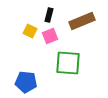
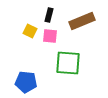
pink square: rotated 28 degrees clockwise
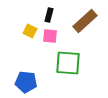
brown rectangle: moved 3 px right; rotated 20 degrees counterclockwise
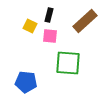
yellow square: moved 5 px up
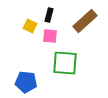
green square: moved 3 px left
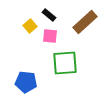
black rectangle: rotated 64 degrees counterclockwise
brown rectangle: moved 1 px down
yellow square: rotated 24 degrees clockwise
green square: rotated 8 degrees counterclockwise
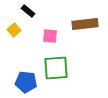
black rectangle: moved 21 px left, 4 px up
brown rectangle: moved 2 px down; rotated 35 degrees clockwise
yellow square: moved 16 px left, 4 px down
green square: moved 9 px left, 5 px down
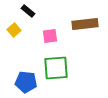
pink square: rotated 14 degrees counterclockwise
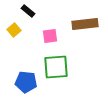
green square: moved 1 px up
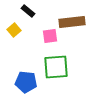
brown rectangle: moved 13 px left, 2 px up
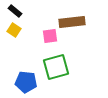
black rectangle: moved 13 px left
yellow square: rotated 16 degrees counterclockwise
green square: rotated 12 degrees counterclockwise
